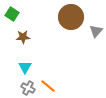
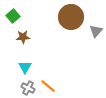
green square: moved 1 px right, 2 px down; rotated 16 degrees clockwise
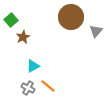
green square: moved 2 px left, 4 px down
brown star: rotated 24 degrees counterclockwise
cyan triangle: moved 8 px right, 1 px up; rotated 32 degrees clockwise
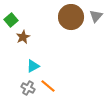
gray triangle: moved 15 px up
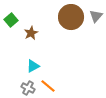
brown star: moved 8 px right, 4 px up
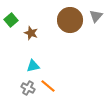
brown circle: moved 1 px left, 3 px down
brown star: rotated 24 degrees counterclockwise
cyan triangle: rotated 16 degrees clockwise
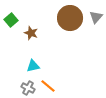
gray triangle: moved 1 px down
brown circle: moved 2 px up
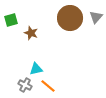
green square: rotated 24 degrees clockwise
cyan triangle: moved 3 px right, 3 px down
gray cross: moved 3 px left, 3 px up
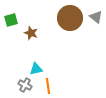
gray triangle: rotated 32 degrees counterclockwise
orange line: rotated 42 degrees clockwise
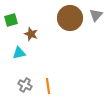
gray triangle: moved 2 px up; rotated 32 degrees clockwise
brown star: moved 1 px down
cyan triangle: moved 17 px left, 16 px up
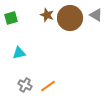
gray triangle: rotated 40 degrees counterclockwise
green square: moved 2 px up
brown star: moved 16 px right, 19 px up
orange line: rotated 63 degrees clockwise
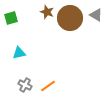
brown star: moved 3 px up
